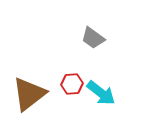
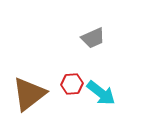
gray trapezoid: rotated 60 degrees counterclockwise
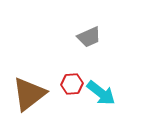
gray trapezoid: moved 4 px left, 1 px up
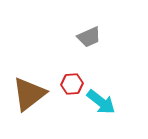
cyan arrow: moved 9 px down
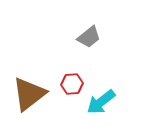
gray trapezoid: rotated 15 degrees counterclockwise
cyan arrow: rotated 104 degrees clockwise
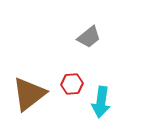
cyan arrow: rotated 44 degrees counterclockwise
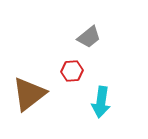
red hexagon: moved 13 px up
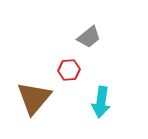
red hexagon: moved 3 px left, 1 px up
brown triangle: moved 5 px right, 4 px down; rotated 12 degrees counterclockwise
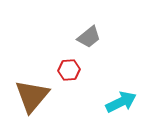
brown triangle: moved 2 px left, 2 px up
cyan arrow: moved 20 px right; rotated 124 degrees counterclockwise
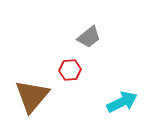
red hexagon: moved 1 px right
cyan arrow: moved 1 px right
